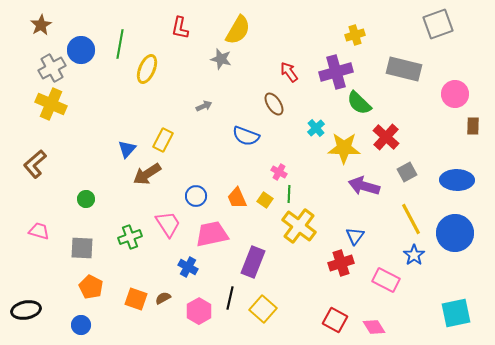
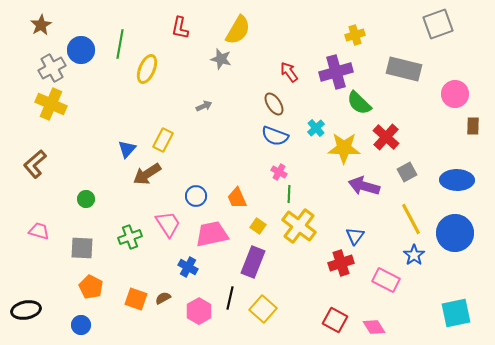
blue semicircle at (246, 136): moved 29 px right
yellow square at (265, 200): moved 7 px left, 26 px down
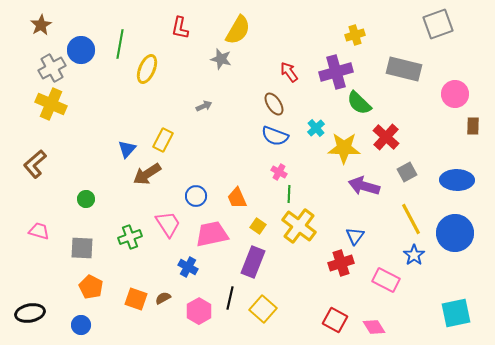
black ellipse at (26, 310): moved 4 px right, 3 px down
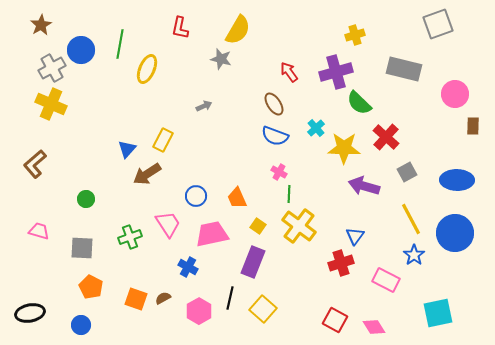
cyan square at (456, 313): moved 18 px left
